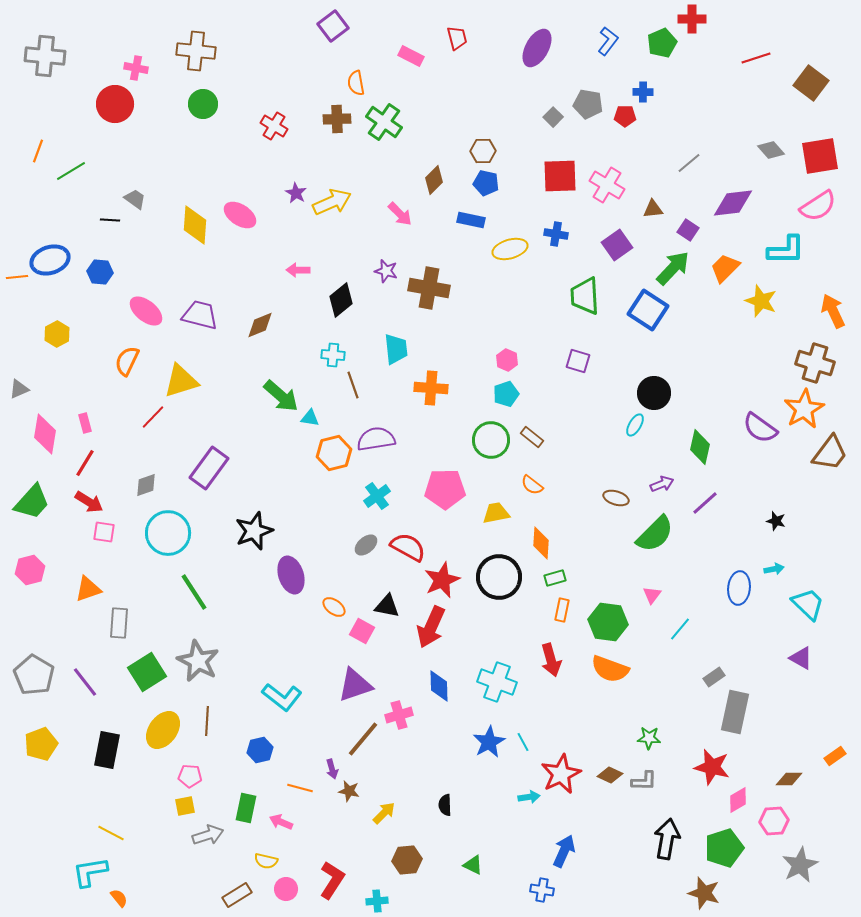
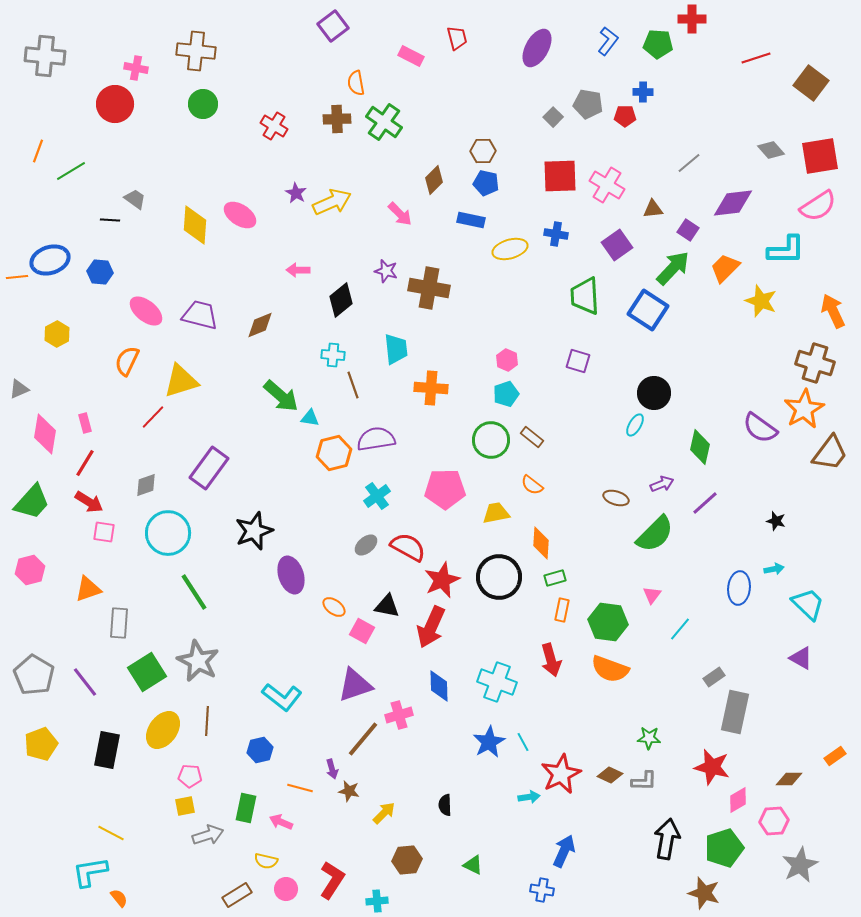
green pentagon at (662, 43): moved 4 px left, 1 px down; rotated 28 degrees clockwise
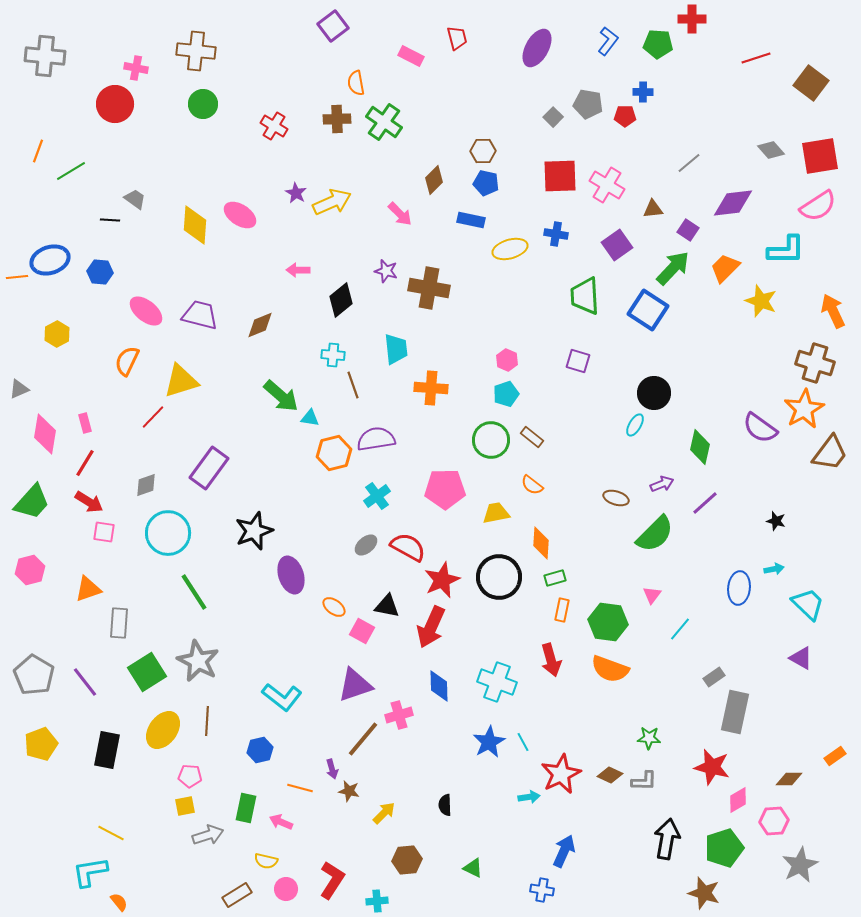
green triangle at (473, 865): moved 3 px down
orange semicircle at (119, 898): moved 4 px down
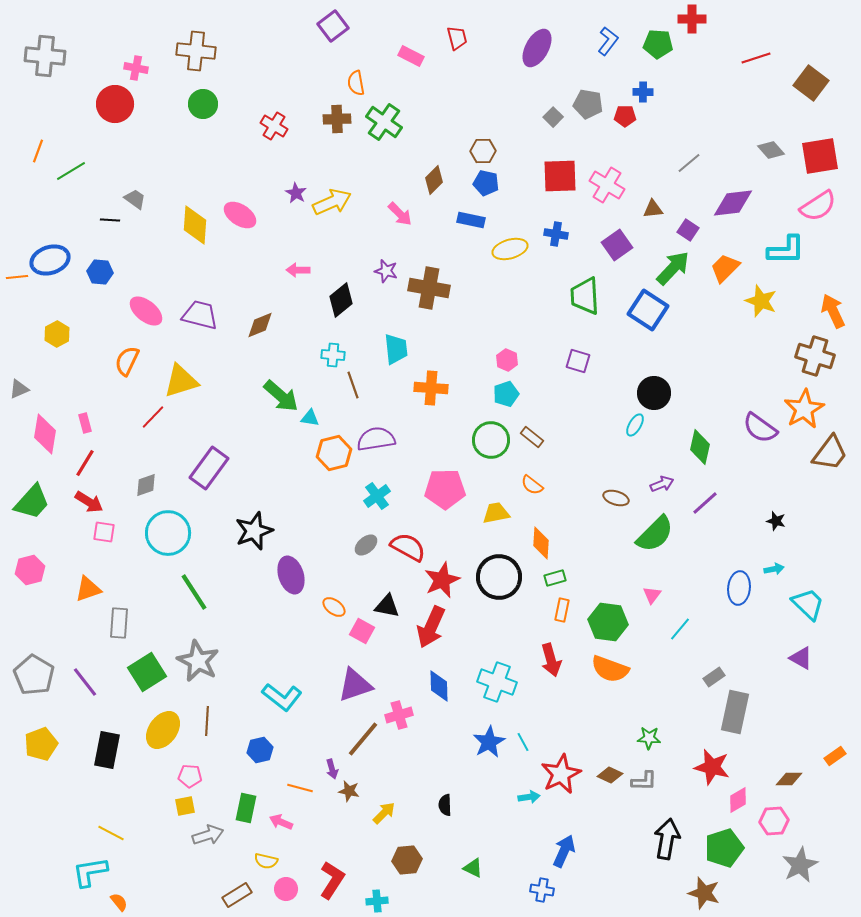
brown cross at (815, 363): moved 7 px up
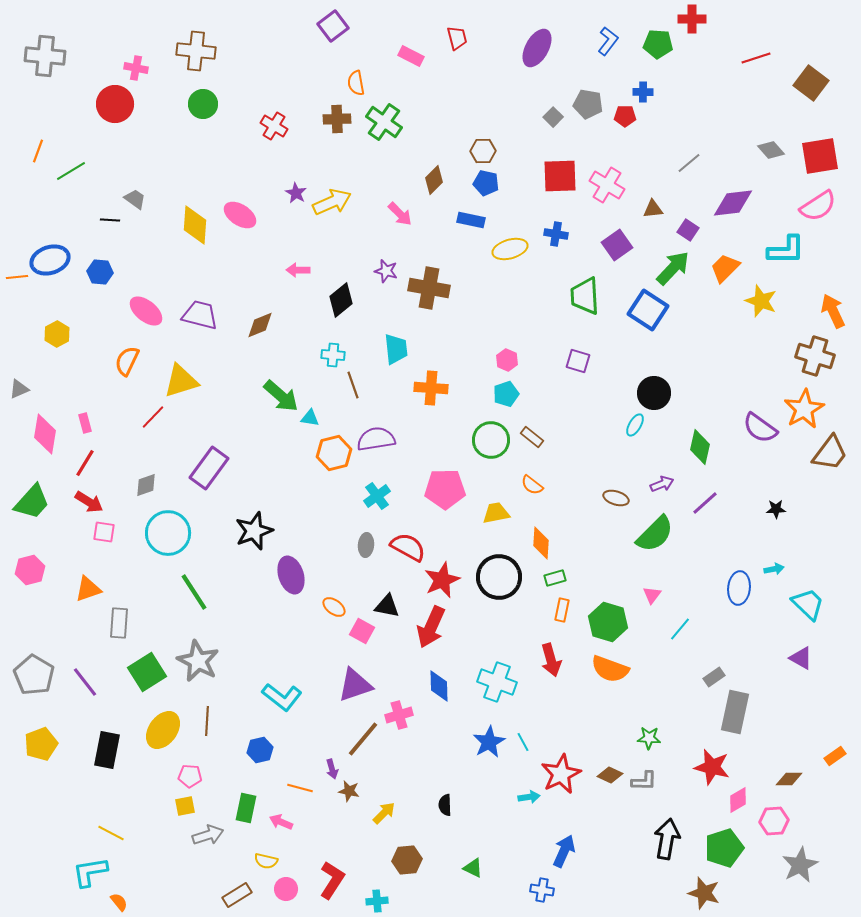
black star at (776, 521): moved 12 px up; rotated 18 degrees counterclockwise
gray ellipse at (366, 545): rotated 45 degrees counterclockwise
green hexagon at (608, 622): rotated 9 degrees clockwise
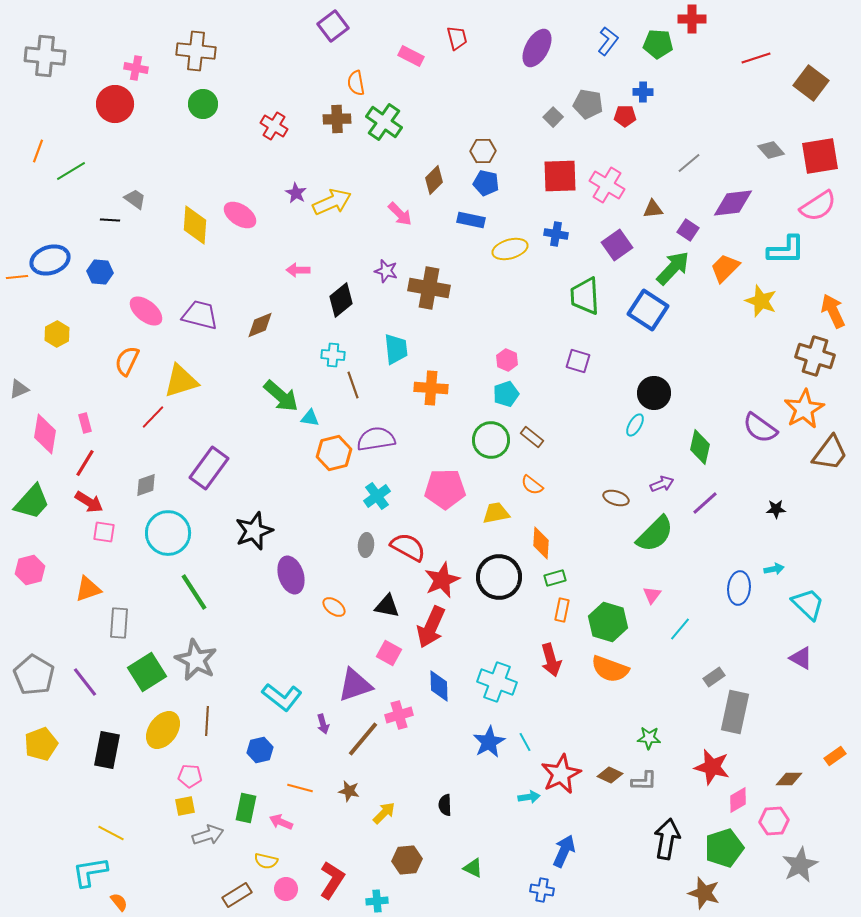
pink square at (362, 631): moved 27 px right, 22 px down
gray star at (198, 661): moved 2 px left, 1 px up
cyan line at (523, 742): moved 2 px right
purple arrow at (332, 769): moved 9 px left, 45 px up
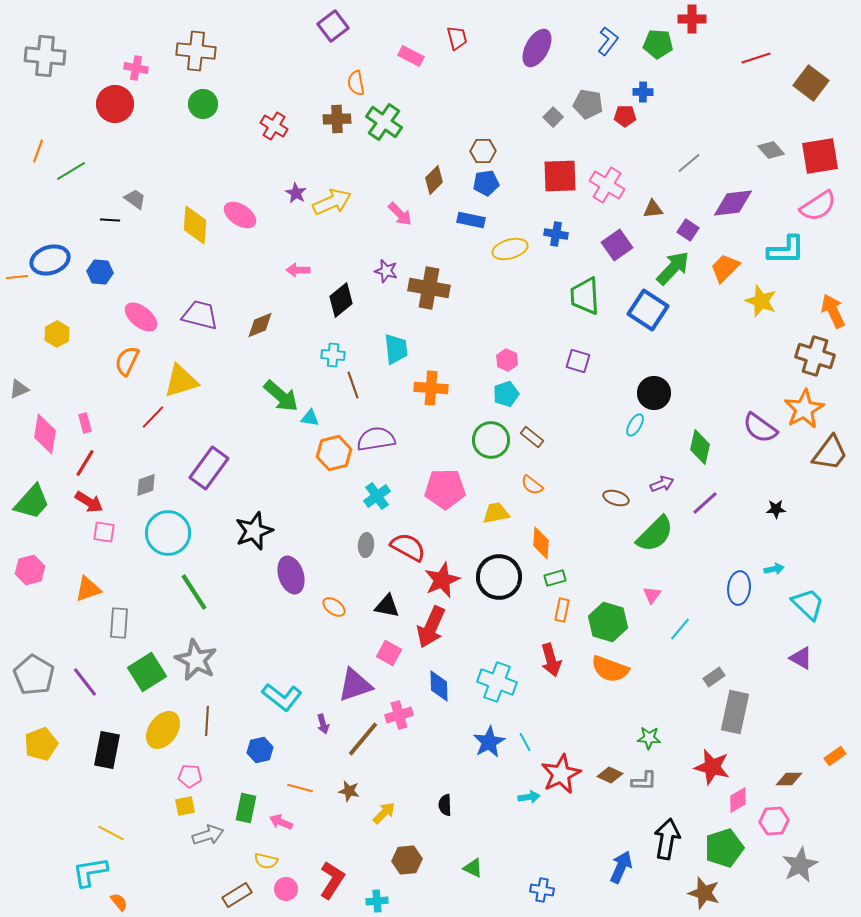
blue pentagon at (486, 183): rotated 20 degrees counterclockwise
pink ellipse at (146, 311): moved 5 px left, 6 px down
blue arrow at (564, 851): moved 57 px right, 16 px down
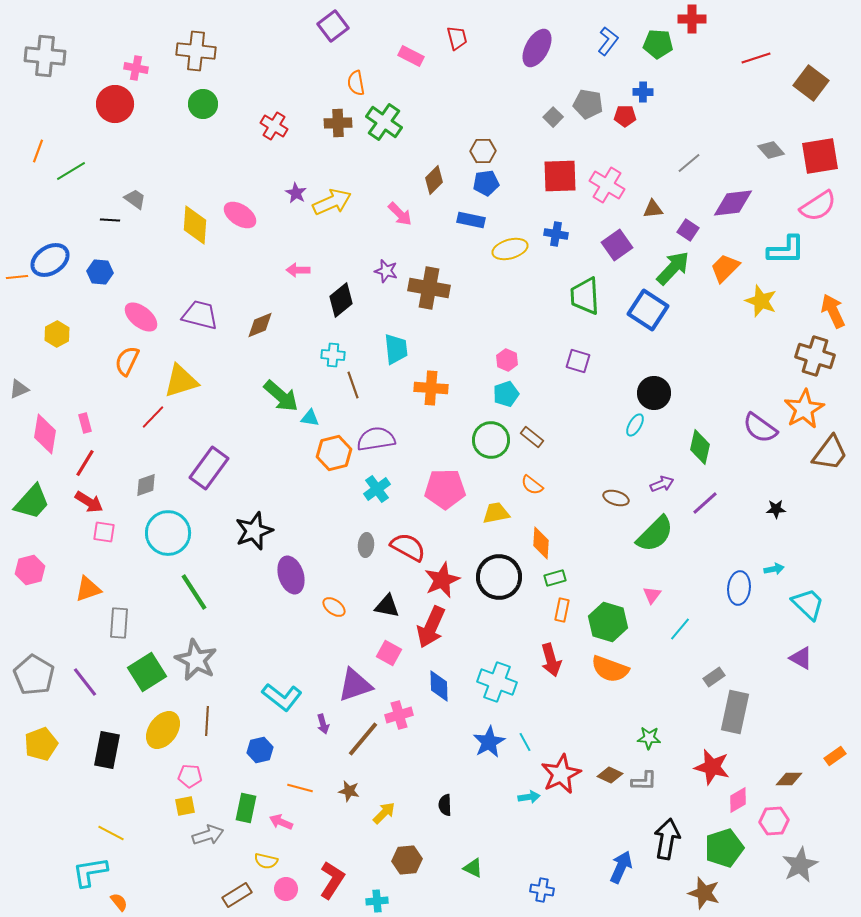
brown cross at (337, 119): moved 1 px right, 4 px down
blue ellipse at (50, 260): rotated 15 degrees counterclockwise
cyan cross at (377, 496): moved 7 px up
